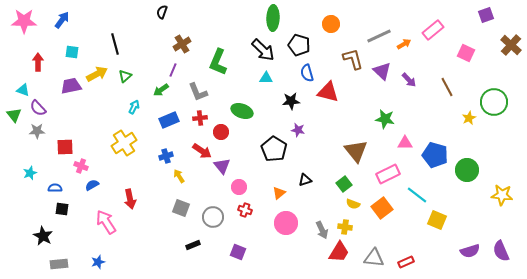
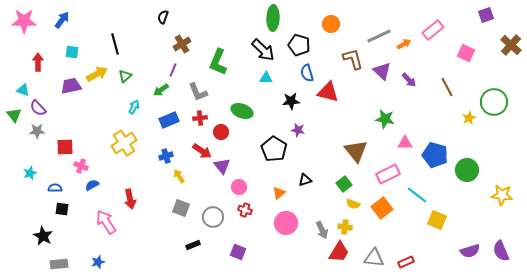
black semicircle at (162, 12): moved 1 px right, 5 px down
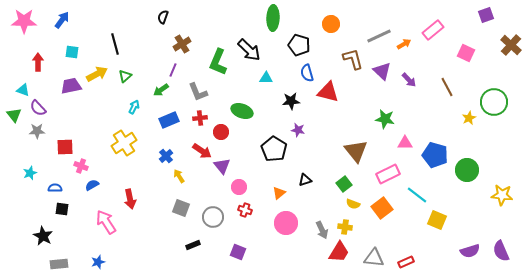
black arrow at (263, 50): moved 14 px left
blue cross at (166, 156): rotated 24 degrees counterclockwise
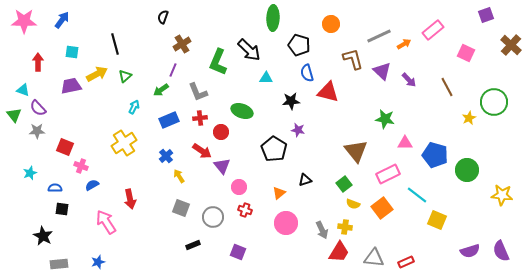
red square at (65, 147): rotated 24 degrees clockwise
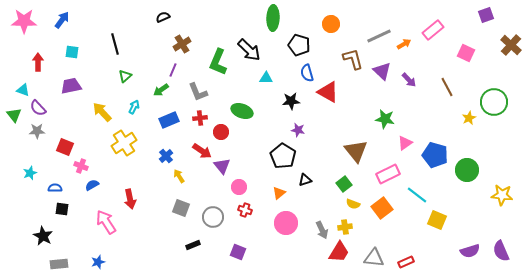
black semicircle at (163, 17): rotated 48 degrees clockwise
yellow arrow at (97, 74): moved 5 px right, 38 px down; rotated 105 degrees counterclockwise
red triangle at (328, 92): rotated 15 degrees clockwise
pink triangle at (405, 143): rotated 35 degrees counterclockwise
black pentagon at (274, 149): moved 9 px right, 7 px down
yellow cross at (345, 227): rotated 16 degrees counterclockwise
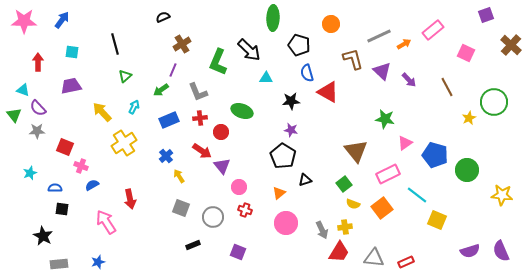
purple star at (298, 130): moved 7 px left
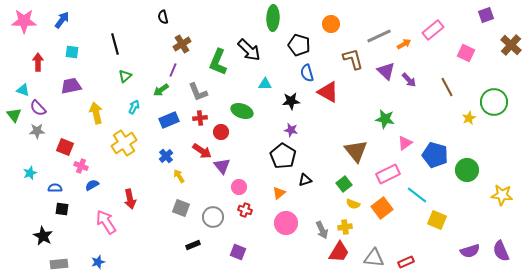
black semicircle at (163, 17): rotated 80 degrees counterclockwise
purple triangle at (382, 71): moved 4 px right
cyan triangle at (266, 78): moved 1 px left, 6 px down
yellow arrow at (102, 112): moved 6 px left, 1 px down; rotated 30 degrees clockwise
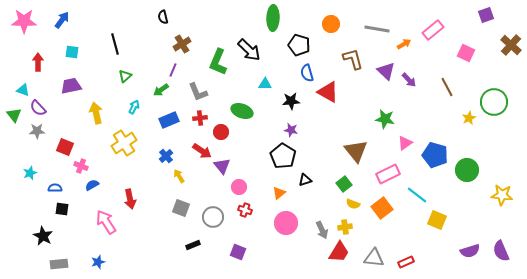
gray line at (379, 36): moved 2 px left, 7 px up; rotated 35 degrees clockwise
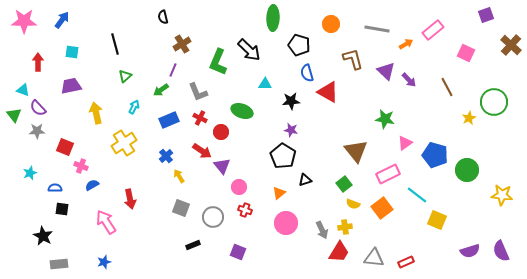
orange arrow at (404, 44): moved 2 px right
red cross at (200, 118): rotated 32 degrees clockwise
blue star at (98, 262): moved 6 px right
